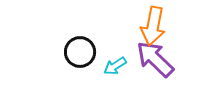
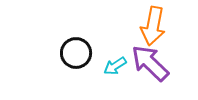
black circle: moved 4 px left, 1 px down
purple arrow: moved 5 px left, 4 px down
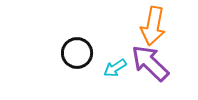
black circle: moved 1 px right
cyan arrow: moved 2 px down
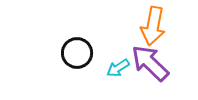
cyan arrow: moved 3 px right
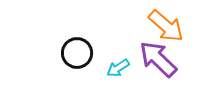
orange arrow: moved 13 px right; rotated 60 degrees counterclockwise
purple arrow: moved 8 px right, 4 px up
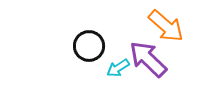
black circle: moved 12 px right, 7 px up
purple arrow: moved 10 px left
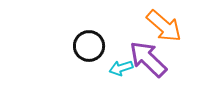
orange arrow: moved 2 px left
cyan arrow: moved 3 px right; rotated 15 degrees clockwise
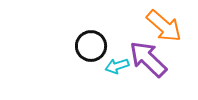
black circle: moved 2 px right
cyan arrow: moved 4 px left, 2 px up
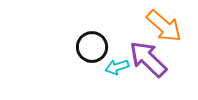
black circle: moved 1 px right, 1 px down
cyan arrow: moved 1 px down
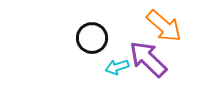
black circle: moved 9 px up
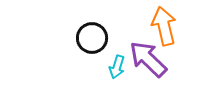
orange arrow: rotated 144 degrees counterclockwise
cyan arrow: rotated 55 degrees counterclockwise
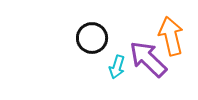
orange arrow: moved 7 px right, 10 px down
